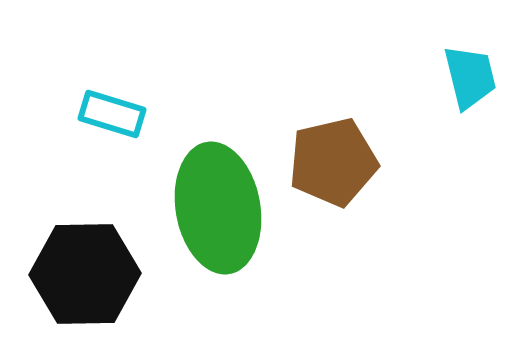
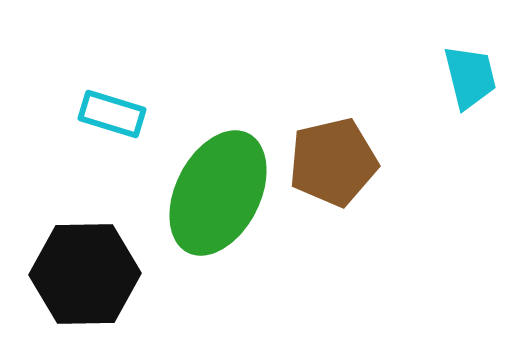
green ellipse: moved 15 px up; rotated 37 degrees clockwise
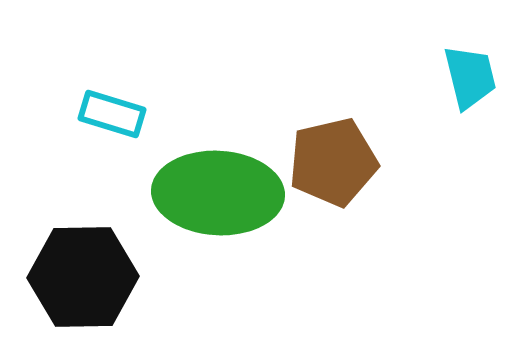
green ellipse: rotated 66 degrees clockwise
black hexagon: moved 2 px left, 3 px down
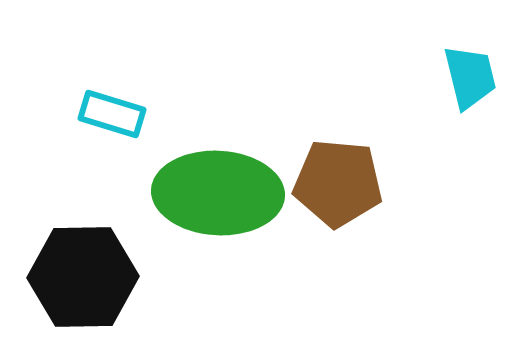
brown pentagon: moved 5 px right, 21 px down; rotated 18 degrees clockwise
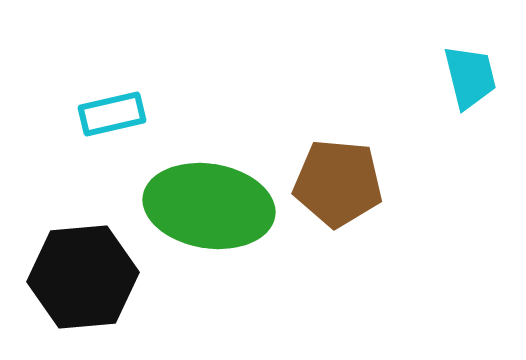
cyan rectangle: rotated 30 degrees counterclockwise
green ellipse: moved 9 px left, 13 px down; rotated 6 degrees clockwise
black hexagon: rotated 4 degrees counterclockwise
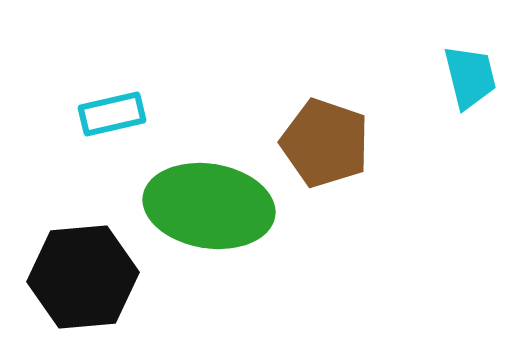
brown pentagon: moved 13 px left, 40 px up; rotated 14 degrees clockwise
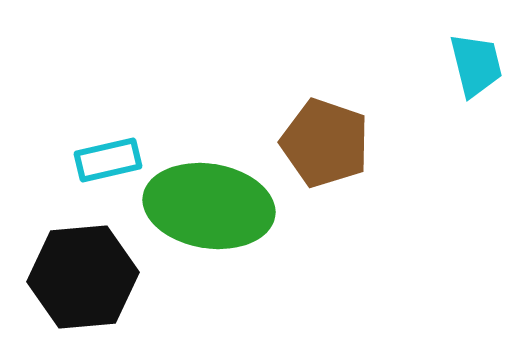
cyan trapezoid: moved 6 px right, 12 px up
cyan rectangle: moved 4 px left, 46 px down
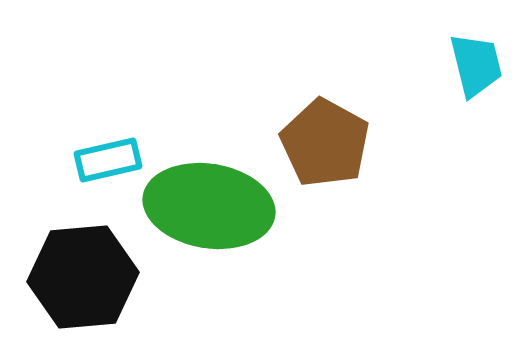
brown pentagon: rotated 10 degrees clockwise
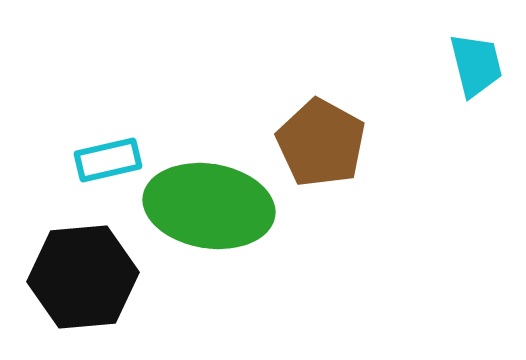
brown pentagon: moved 4 px left
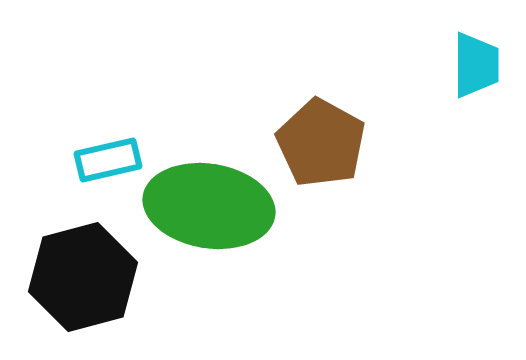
cyan trapezoid: rotated 14 degrees clockwise
black hexagon: rotated 10 degrees counterclockwise
